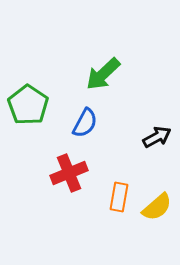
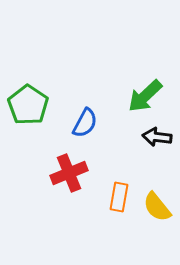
green arrow: moved 42 px right, 22 px down
black arrow: rotated 144 degrees counterclockwise
yellow semicircle: rotated 92 degrees clockwise
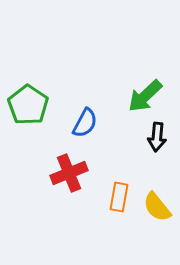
black arrow: rotated 92 degrees counterclockwise
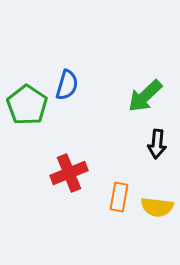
green pentagon: moved 1 px left
blue semicircle: moved 18 px left, 38 px up; rotated 12 degrees counterclockwise
black arrow: moved 7 px down
yellow semicircle: rotated 44 degrees counterclockwise
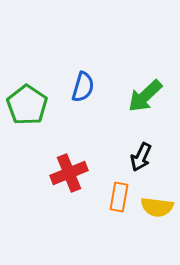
blue semicircle: moved 16 px right, 2 px down
black arrow: moved 16 px left, 13 px down; rotated 20 degrees clockwise
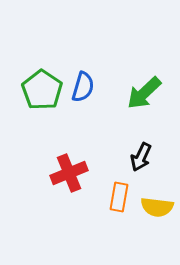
green arrow: moved 1 px left, 3 px up
green pentagon: moved 15 px right, 15 px up
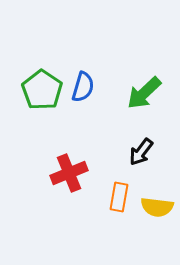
black arrow: moved 5 px up; rotated 12 degrees clockwise
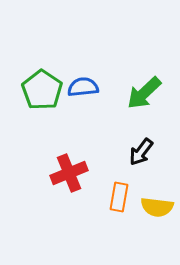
blue semicircle: rotated 112 degrees counterclockwise
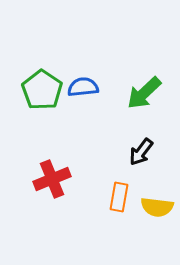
red cross: moved 17 px left, 6 px down
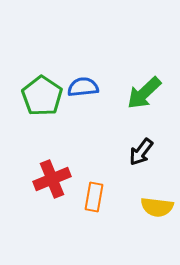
green pentagon: moved 6 px down
orange rectangle: moved 25 px left
